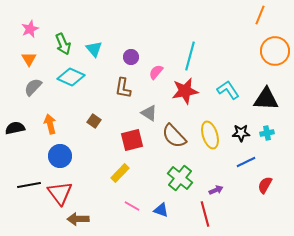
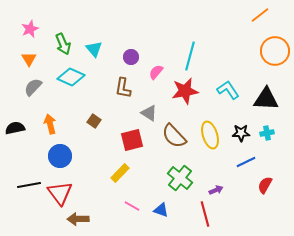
orange line: rotated 30 degrees clockwise
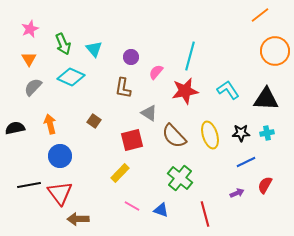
purple arrow: moved 21 px right, 3 px down
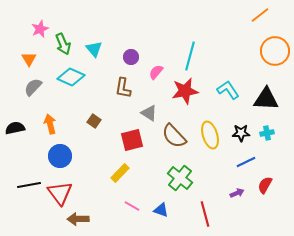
pink star: moved 10 px right
